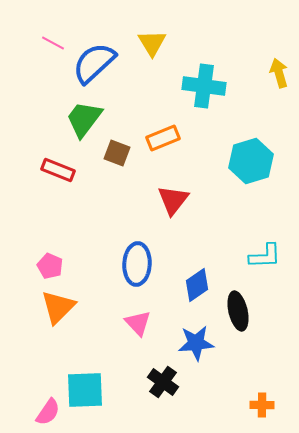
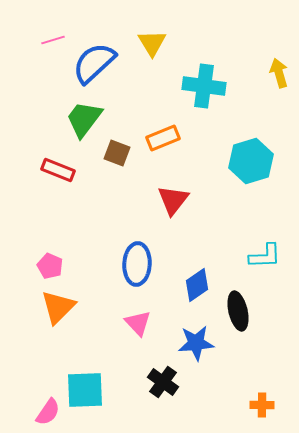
pink line: moved 3 px up; rotated 45 degrees counterclockwise
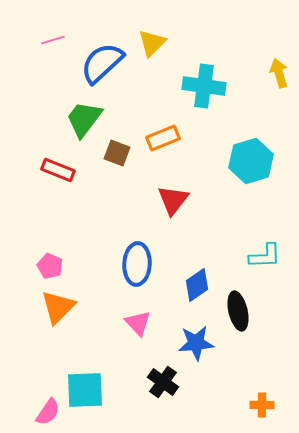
yellow triangle: rotated 16 degrees clockwise
blue semicircle: moved 8 px right
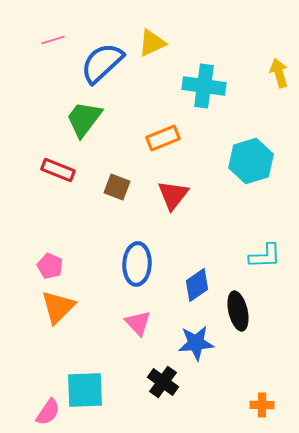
yellow triangle: rotated 20 degrees clockwise
brown square: moved 34 px down
red triangle: moved 5 px up
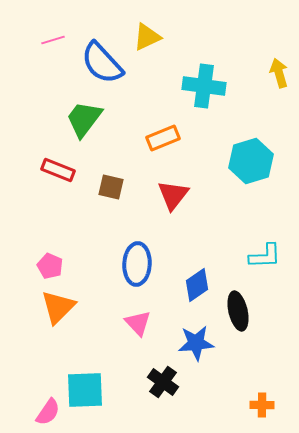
yellow triangle: moved 5 px left, 6 px up
blue semicircle: rotated 90 degrees counterclockwise
brown square: moved 6 px left; rotated 8 degrees counterclockwise
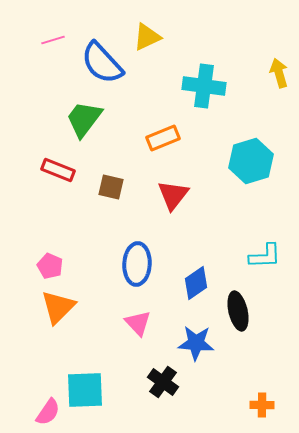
blue diamond: moved 1 px left, 2 px up
blue star: rotated 9 degrees clockwise
